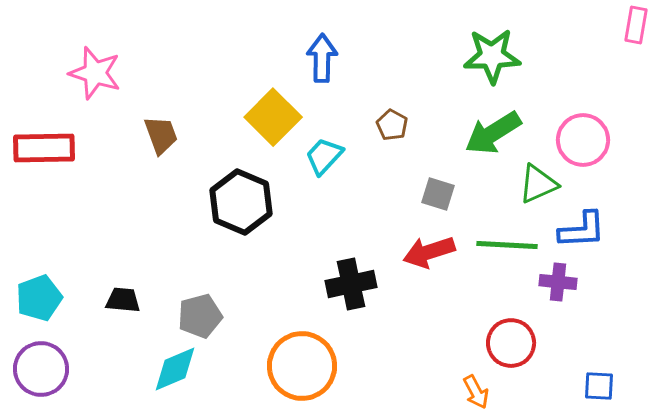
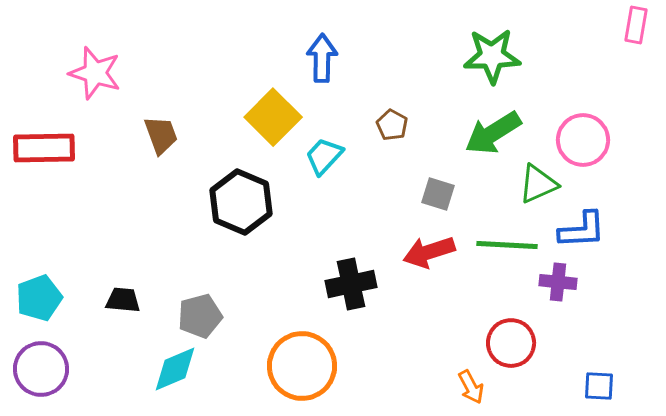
orange arrow: moved 5 px left, 5 px up
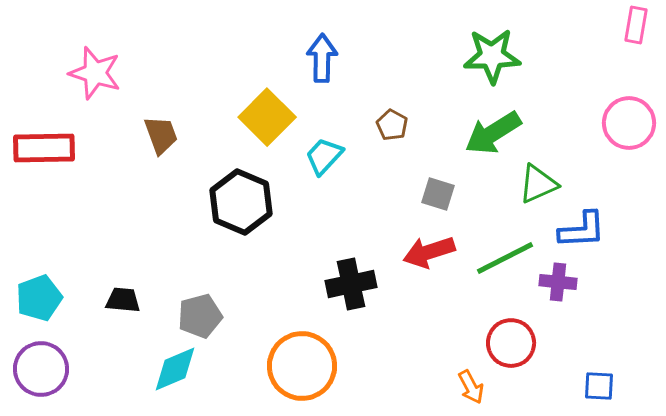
yellow square: moved 6 px left
pink circle: moved 46 px right, 17 px up
green line: moved 2 px left, 13 px down; rotated 30 degrees counterclockwise
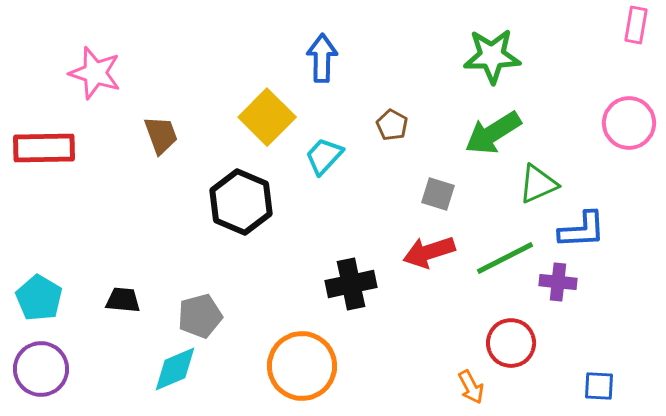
cyan pentagon: rotated 21 degrees counterclockwise
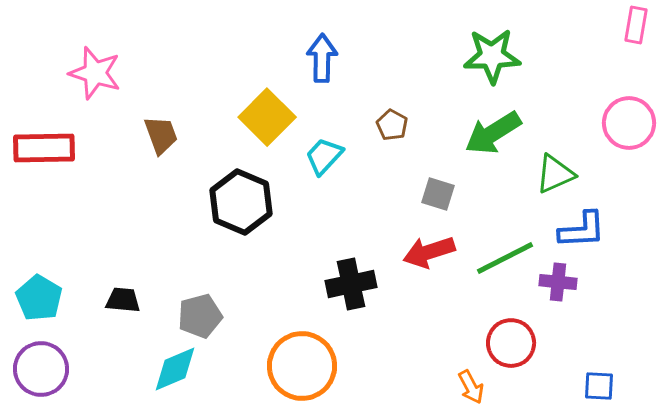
green triangle: moved 17 px right, 10 px up
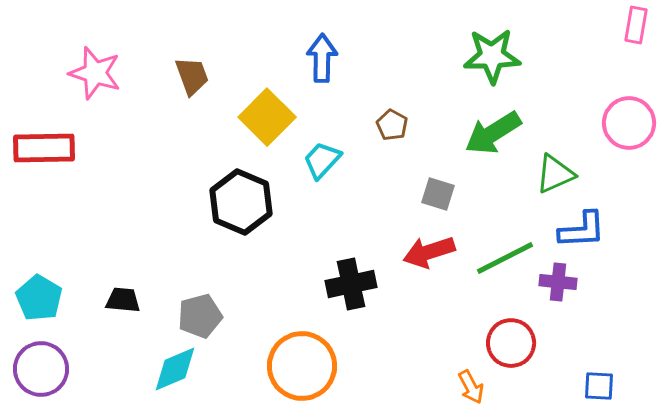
brown trapezoid: moved 31 px right, 59 px up
cyan trapezoid: moved 2 px left, 4 px down
